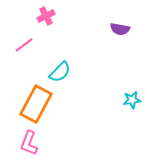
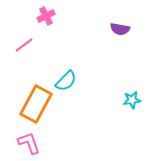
cyan semicircle: moved 6 px right, 9 px down
pink L-shape: rotated 140 degrees clockwise
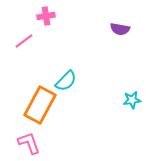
pink cross: rotated 18 degrees clockwise
pink line: moved 4 px up
orange rectangle: moved 4 px right, 1 px down
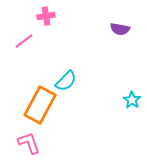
cyan star: rotated 30 degrees counterclockwise
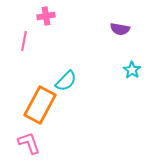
pink line: rotated 42 degrees counterclockwise
cyan star: moved 30 px up
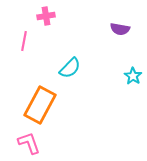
cyan star: moved 1 px right, 6 px down
cyan semicircle: moved 4 px right, 13 px up
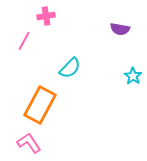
pink line: rotated 18 degrees clockwise
pink L-shape: rotated 15 degrees counterclockwise
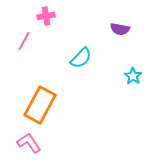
cyan semicircle: moved 11 px right, 10 px up
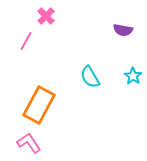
pink cross: rotated 36 degrees counterclockwise
purple semicircle: moved 3 px right, 1 px down
pink line: moved 2 px right
cyan semicircle: moved 9 px right, 19 px down; rotated 105 degrees clockwise
orange rectangle: moved 1 px left
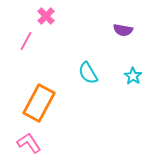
cyan semicircle: moved 2 px left, 4 px up
orange rectangle: moved 2 px up
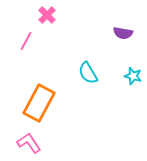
pink cross: moved 1 px right, 1 px up
purple semicircle: moved 3 px down
cyan star: rotated 18 degrees counterclockwise
